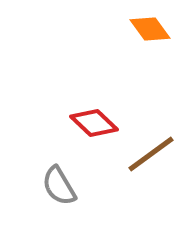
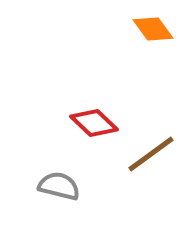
orange diamond: moved 3 px right
gray semicircle: rotated 135 degrees clockwise
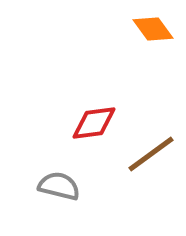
red diamond: rotated 51 degrees counterclockwise
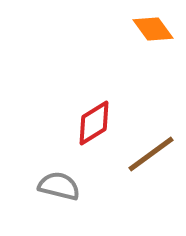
red diamond: rotated 24 degrees counterclockwise
